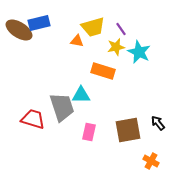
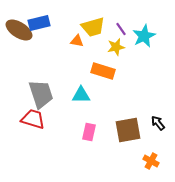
cyan star: moved 5 px right, 16 px up; rotated 20 degrees clockwise
gray trapezoid: moved 21 px left, 13 px up
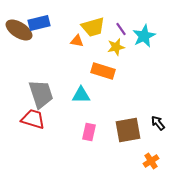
orange cross: rotated 28 degrees clockwise
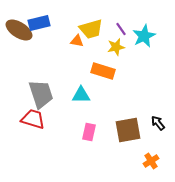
yellow trapezoid: moved 2 px left, 2 px down
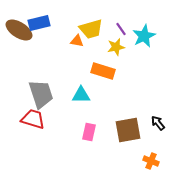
orange cross: rotated 35 degrees counterclockwise
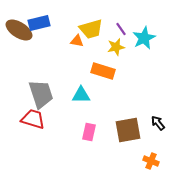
cyan star: moved 2 px down
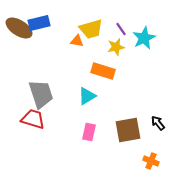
brown ellipse: moved 2 px up
cyan triangle: moved 6 px right, 1 px down; rotated 30 degrees counterclockwise
